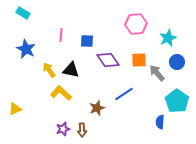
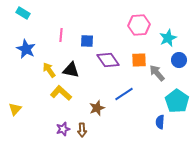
pink hexagon: moved 3 px right, 1 px down
blue circle: moved 2 px right, 2 px up
yellow triangle: rotated 24 degrees counterclockwise
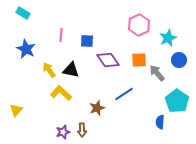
pink hexagon: rotated 20 degrees counterclockwise
yellow triangle: moved 1 px right, 1 px down
purple star: moved 3 px down
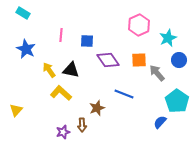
blue line: rotated 54 degrees clockwise
blue semicircle: rotated 40 degrees clockwise
brown arrow: moved 5 px up
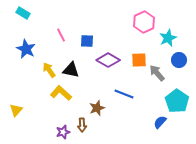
pink hexagon: moved 5 px right, 3 px up
pink line: rotated 32 degrees counterclockwise
purple diamond: rotated 25 degrees counterclockwise
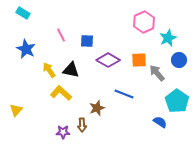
blue semicircle: rotated 80 degrees clockwise
purple star: rotated 16 degrees clockwise
